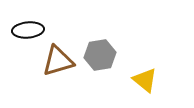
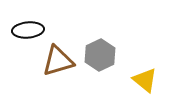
gray hexagon: rotated 16 degrees counterclockwise
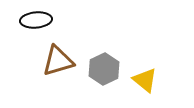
black ellipse: moved 8 px right, 10 px up
gray hexagon: moved 4 px right, 14 px down
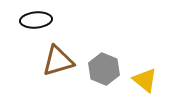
gray hexagon: rotated 12 degrees counterclockwise
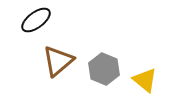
black ellipse: rotated 32 degrees counterclockwise
brown triangle: rotated 24 degrees counterclockwise
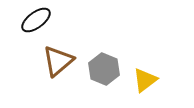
yellow triangle: rotated 44 degrees clockwise
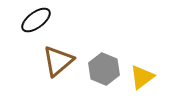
yellow triangle: moved 3 px left, 3 px up
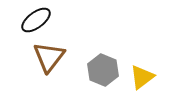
brown triangle: moved 9 px left, 4 px up; rotated 12 degrees counterclockwise
gray hexagon: moved 1 px left, 1 px down
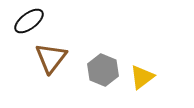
black ellipse: moved 7 px left, 1 px down
brown triangle: moved 2 px right, 1 px down
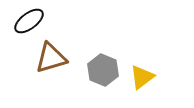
brown triangle: rotated 36 degrees clockwise
